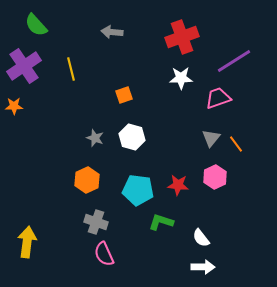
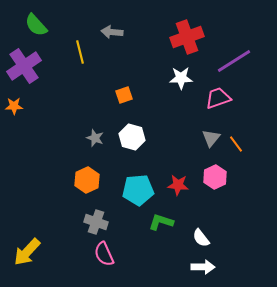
red cross: moved 5 px right
yellow line: moved 9 px right, 17 px up
cyan pentagon: rotated 12 degrees counterclockwise
yellow arrow: moved 10 px down; rotated 144 degrees counterclockwise
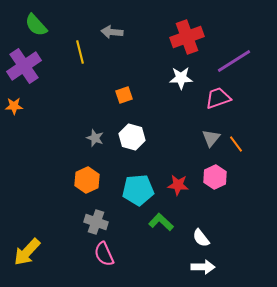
green L-shape: rotated 25 degrees clockwise
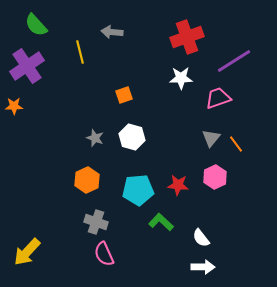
purple cross: moved 3 px right
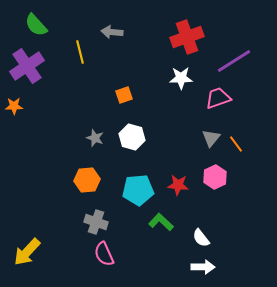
orange hexagon: rotated 20 degrees clockwise
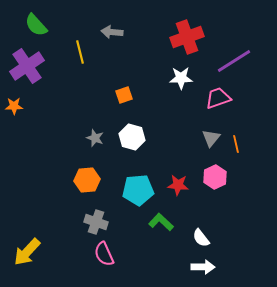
orange line: rotated 24 degrees clockwise
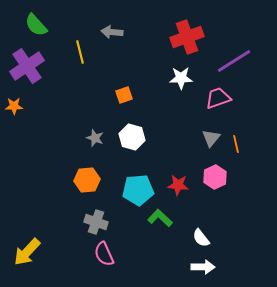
green L-shape: moved 1 px left, 4 px up
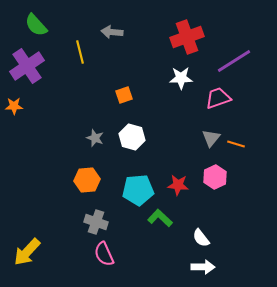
orange line: rotated 60 degrees counterclockwise
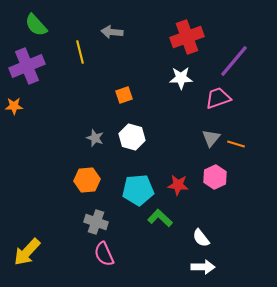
purple line: rotated 18 degrees counterclockwise
purple cross: rotated 12 degrees clockwise
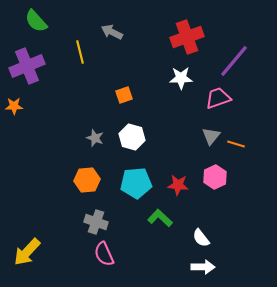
green semicircle: moved 4 px up
gray arrow: rotated 20 degrees clockwise
gray triangle: moved 2 px up
cyan pentagon: moved 2 px left, 7 px up
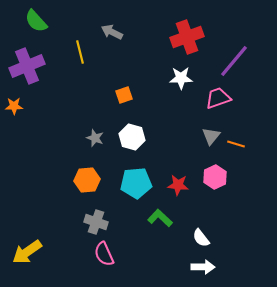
yellow arrow: rotated 12 degrees clockwise
